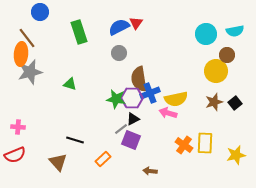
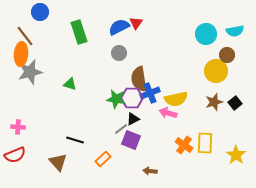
brown line: moved 2 px left, 2 px up
yellow star: rotated 24 degrees counterclockwise
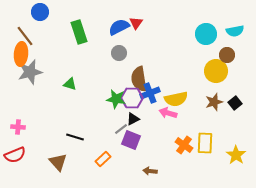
black line: moved 3 px up
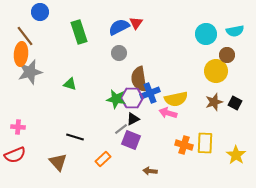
black square: rotated 24 degrees counterclockwise
orange cross: rotated 18 degrees counterclockwise
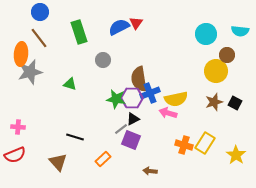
cyan semicircle: moved 5 px right; rotated 18 degrees clockwise
brown line: moved 14 px right, 2 px down
gray circle: moved 16 px left, 7 px down
yellow rectangle: rotated 30 degrees clockwise
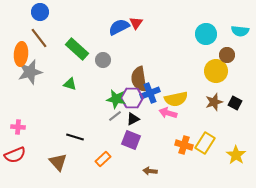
green rectangle: moved 2 px left, 17 px down; rotated 30 degrees counterclockwise
gray line: moved 6 px left, 13 px up
